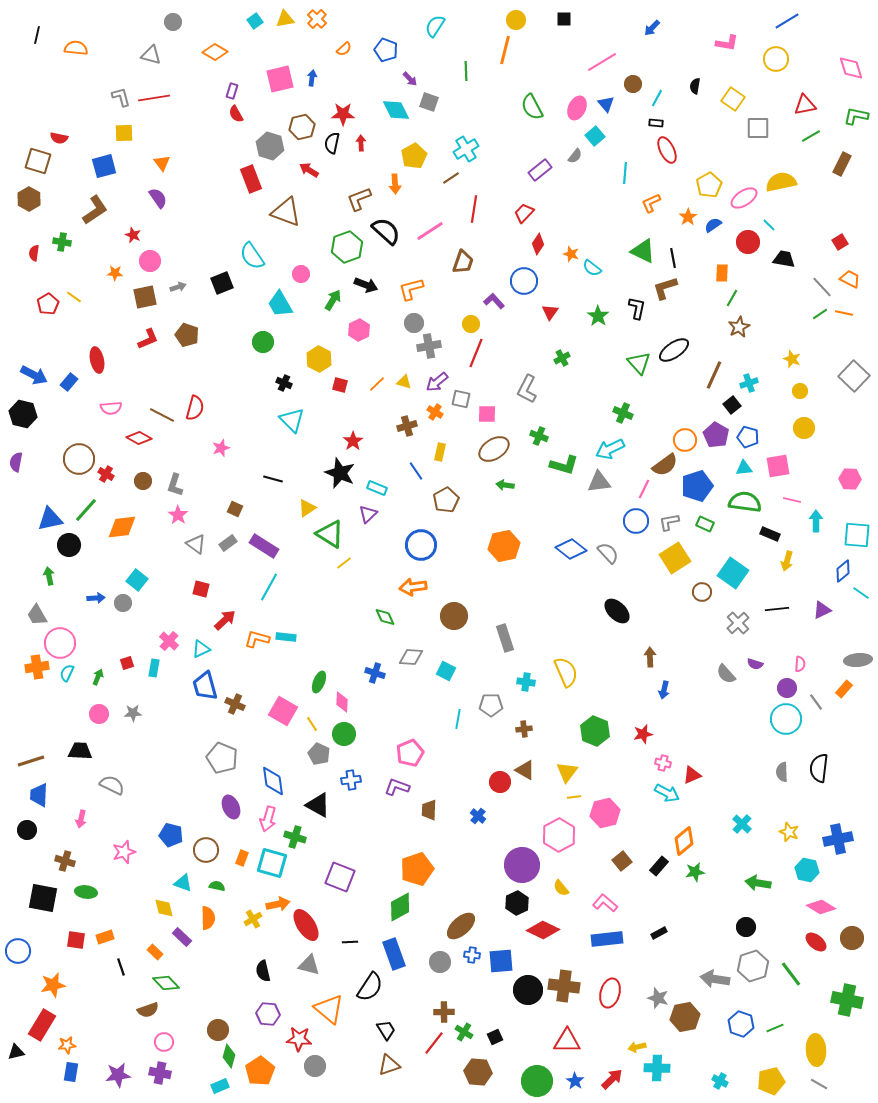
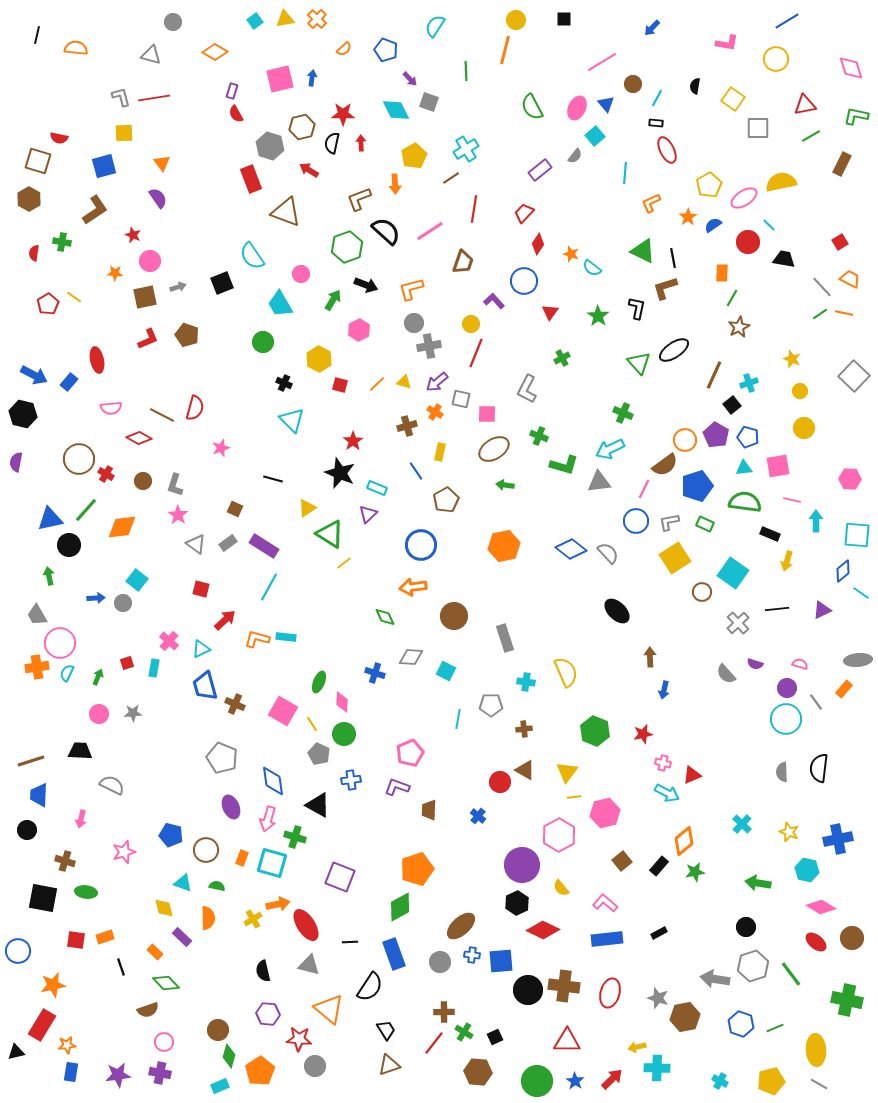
pink semicircle at (800, 664): rotated 77 degrees counterclockwise
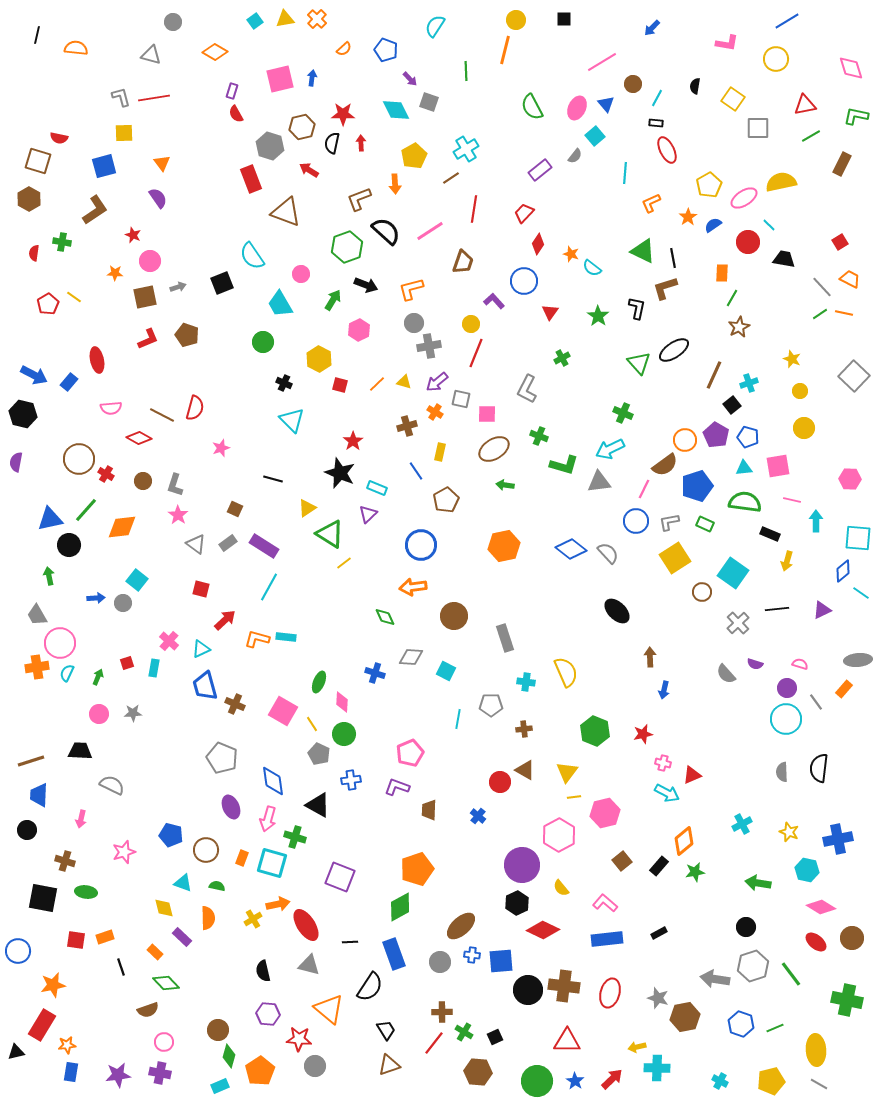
cyan square at (857, 535): moved 1 px right, 3 px down
cyan cross at (742, 824): rotated 18 degrees clockwise
brown cross at (444, 1012): moved 2 px left
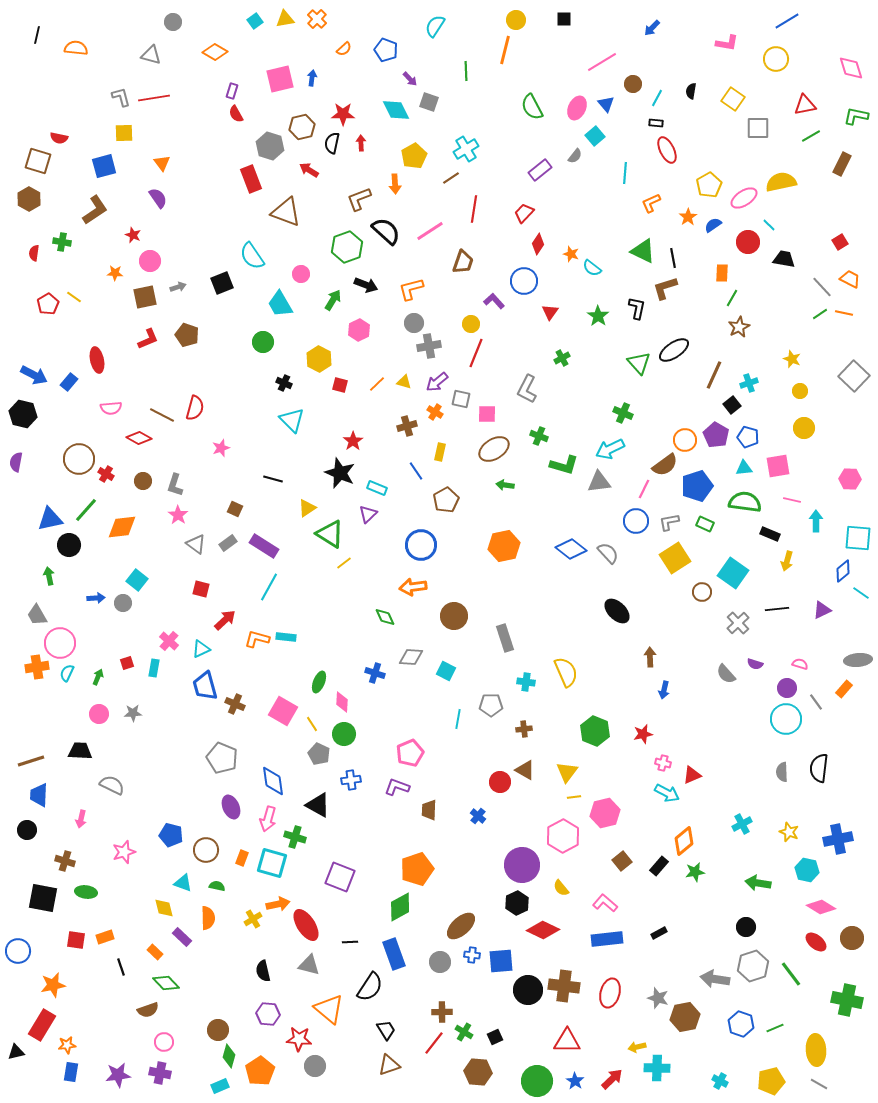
black semicircle at (695, 86): moved 4 px left, 5 px down
pink hexagon at (559, 835): moved 4 px right, 1 px down
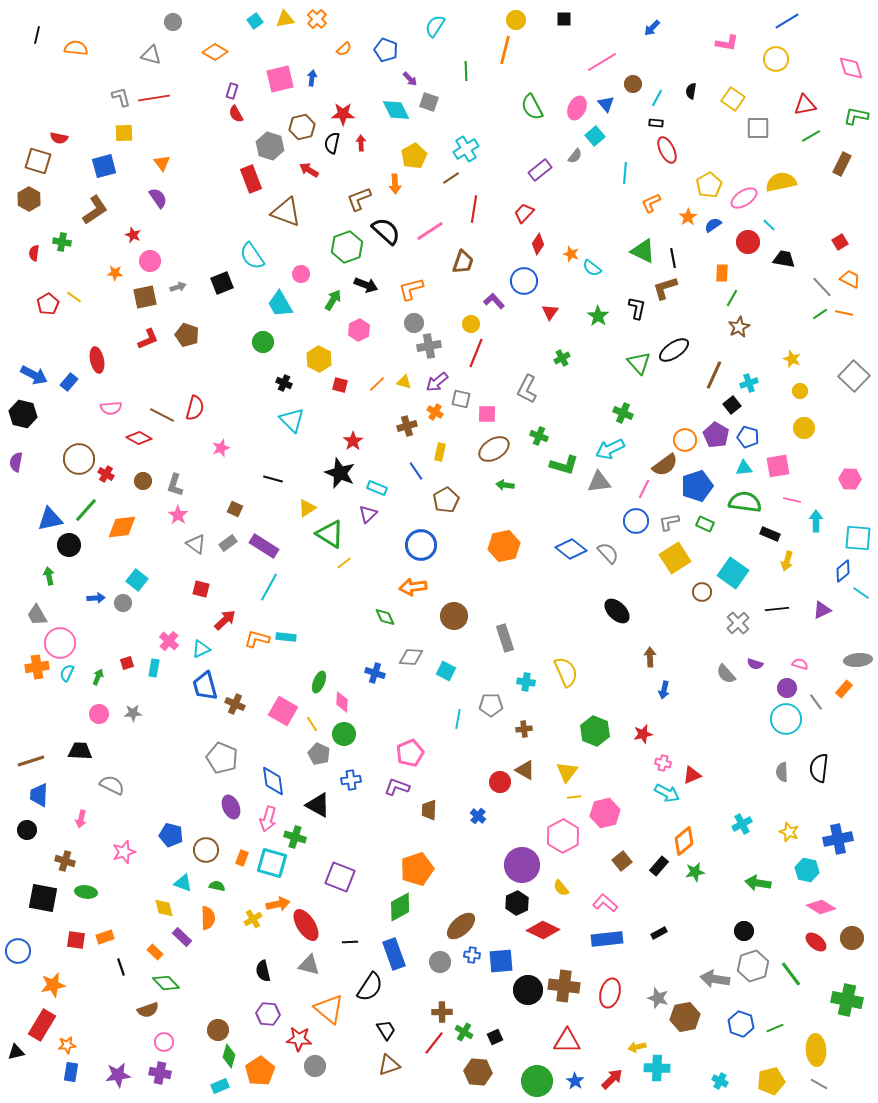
black circle at (746, 927): moved 2 px left, 4 px down
